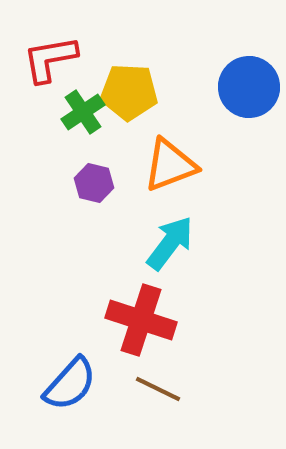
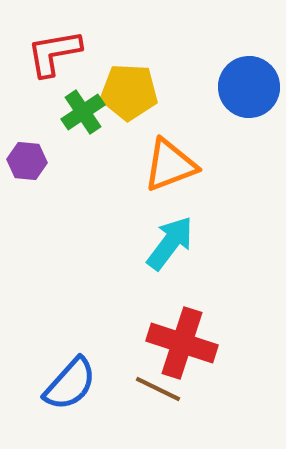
red L-shape: moved 4 px right, 6 px up
purple hexagon: moved 67 px left, 22 px up; rotated 9 degrees counterclockwise
red cross: moved 41 px right, 23 px down
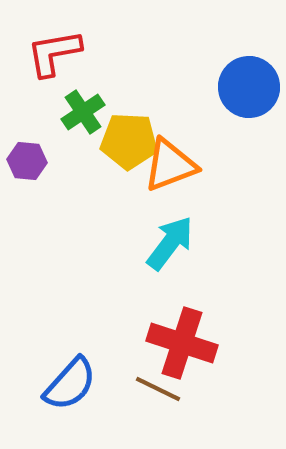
yellow pentagon: moved 49 px down
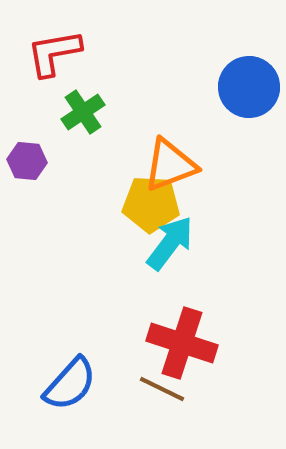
yellow pentagon: moved 22 px right, 63 px down
brown line: moved 4 px right
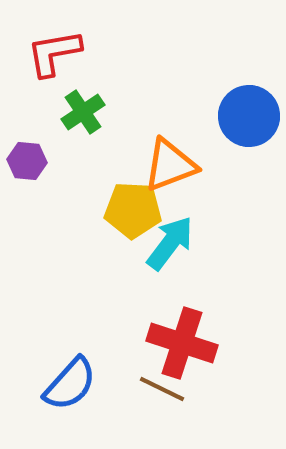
blue circle: moved 29 px down
yellow pentagon: moved 18 px left, 6 px down
